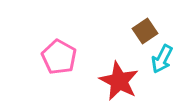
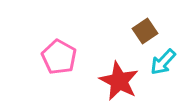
cyan arrow: moved 1 px right, 3 px down; rotated 16 degrees clockwise
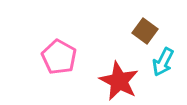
brown square: rotated 20 degrees counterclockwise
cyan arrow: rotated 16 degrees counterclockwise
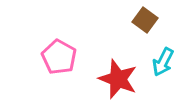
brown square: moved 11 px up
red star: moved 1 px left, 2 px up; rotated 6 degrees counterclockwise
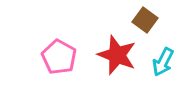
red star: moved 1 px left, 24 px up
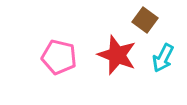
pink pentagon: rotated 16 degrees counterclockwise
cyan arrow: moved 4 px up
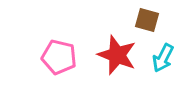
brown square: moved 2 px right; rotated 20 degrees counterclockwise
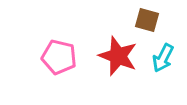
red star: moved 1 px right, 1 px down
